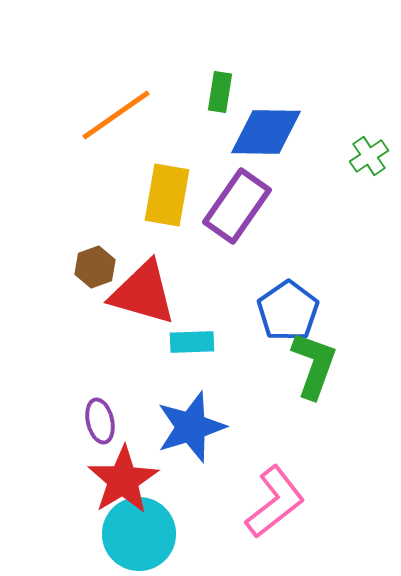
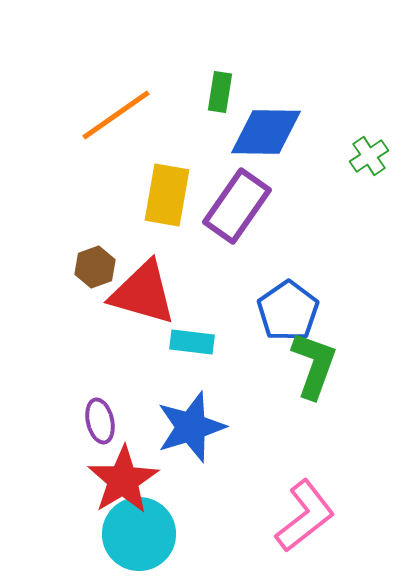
cyan rectangle: rotated 9 degrees clockwise
pink L-shape: moved 30 px right, 14 px down
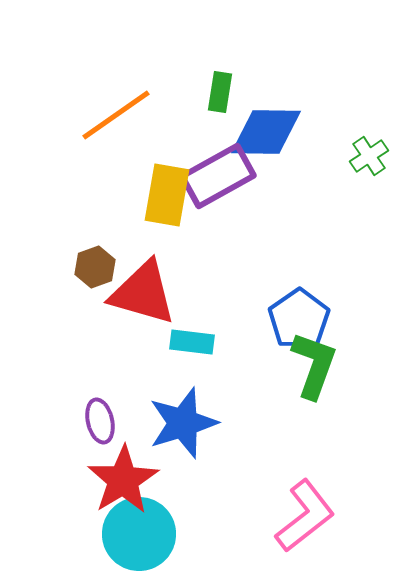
purple rectangle: moved 19 px left, 30 px up; rotated 26 degrees clockwise
blue pentagon: moved 11 px right, 8 px down
blue star: moved 8 px left, 4 px up
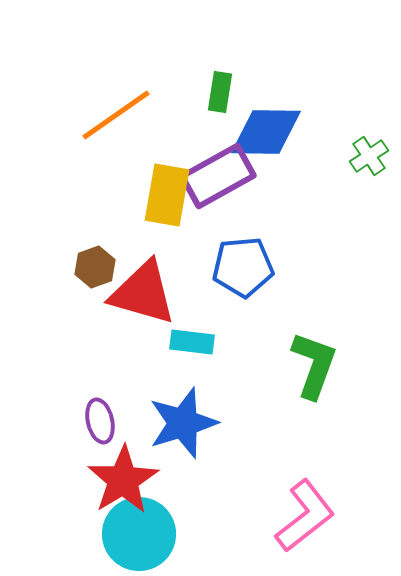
blue pentagon: moved 56 px left, 52 px up; rotated 30 degrees clockwise
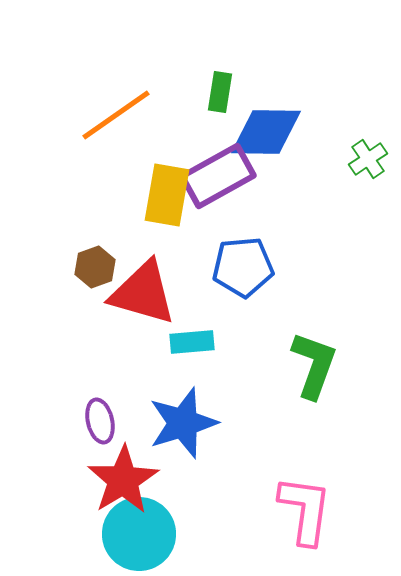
green cross: moved 1 px left, 3 px down
cyan rectangle: rotated 12 degrees counterclockwise
pink L-shape: moved 6 px up; rotated 44 degrees counterclockwise
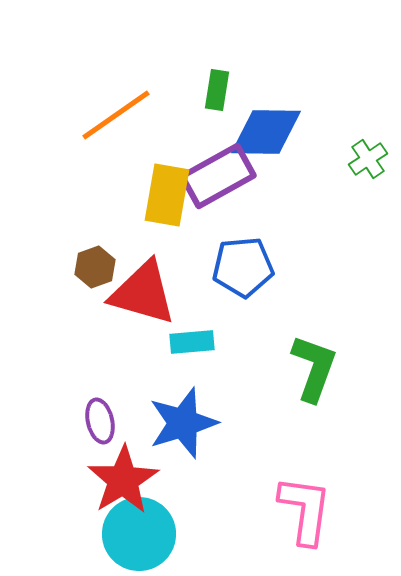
green rectangle: moved 3 px left, 2 px up
green L-shape: moved 3 px down
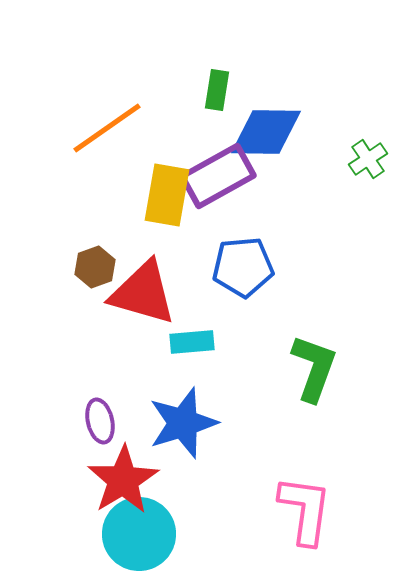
orange line: moved 9 px left, 13 px down
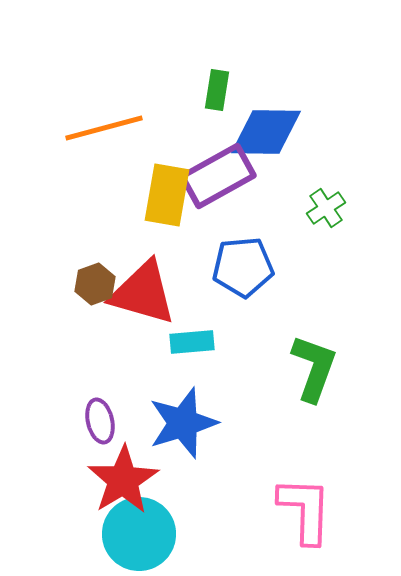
orange line: moved 3 px left; rotated 20 degrees clockwise
green cross: moved 42 px left, 49 px down
brown hexagon: moved 17 px down
pink L-shape: rotated 6 degrees counterclockwise
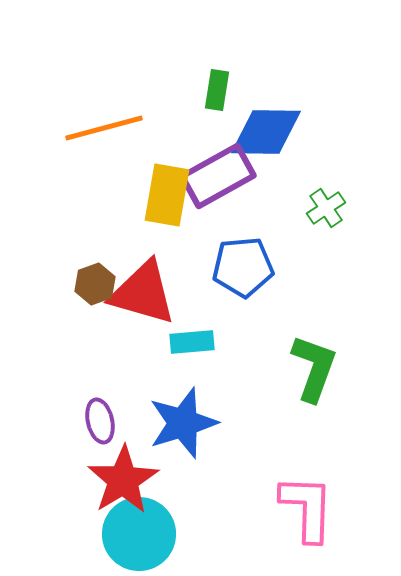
pink L-shape: moved 2 px right, 2 px up
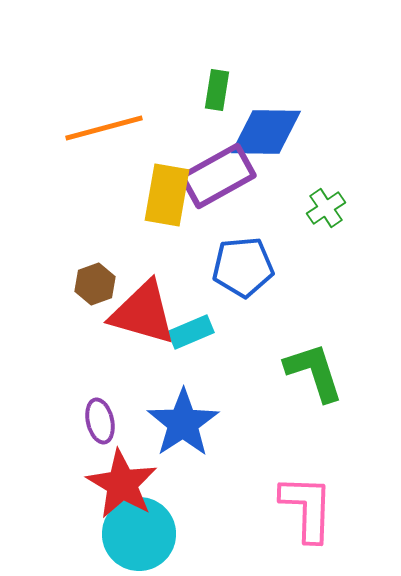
red triangle: moved 20 px down
cyan rectangle: moved 1 px left, 10 px up; rotated 18 degrees counterclockwise
green L-shape: moved 4 px down; rotated 38 degrees counterclockwise
blue star: rotated 16 degrees counterclockwise
red star: moved 1 px left, 4 px down; rotated 10 degrees counterclockwise
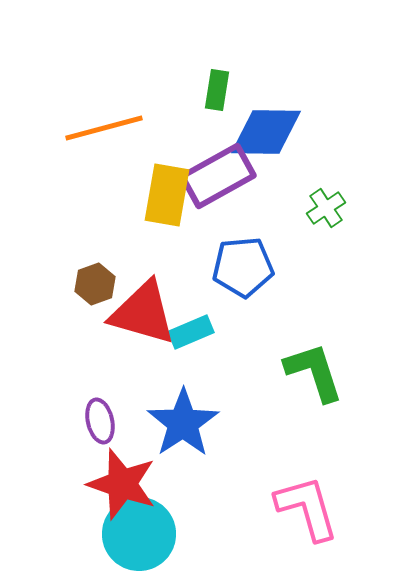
red star: rotated 12 degrees counterclockwise
pink L-shape: rotated 18 degrees counterclockwise
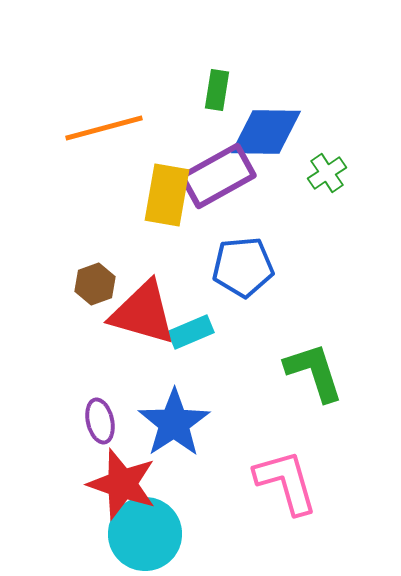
green cross: moved 1 px right, 35 px up
blue star: moved 9 px left
pink L-shape: moved 21 px left, 26 px up
cyan circle: moved 6 px right
